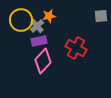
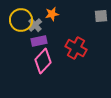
orange star: moved 3 px right, 2 px up
gray cross: moved 2 px left, 1 px up
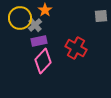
orange star: moved 7 px left, 4 px up; rotated 24 degrees counterclockwise
yellow circle: moved 1 px left, 2 px up
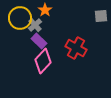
purple rectangle: rotated 56 degrees clockwise
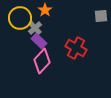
gray cross: moved 3 px down
pink diamond: moved 1 px left
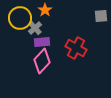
purple rectangle: moved 3 px right, 1 px down; rotated 49 degrees counterclockwise
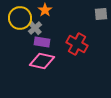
gray square: moved 2 px up
purple rectangle: rotated 14 degrees clockwise
red cross: moved 1 px right, 4 px up
pink diamond: rotated 60 degrees clockwise
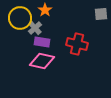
red cross: rotated 15 degrees counterclockwise
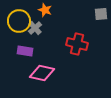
orange star: rotated 16 degrees counterclockwise
yellow circle: moved 1 px left, 3 px down
purple rectangle: moved 17 px left, 9 px down
pink diamond: moved 12 px down
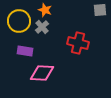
gray square: moved 1 px left, 4 px up
gray cross: moved 7 px right, 1 px up
red cross: moved 1 px right, 1 px up
pink diamond: rotated 10 degrees counterclockwise
